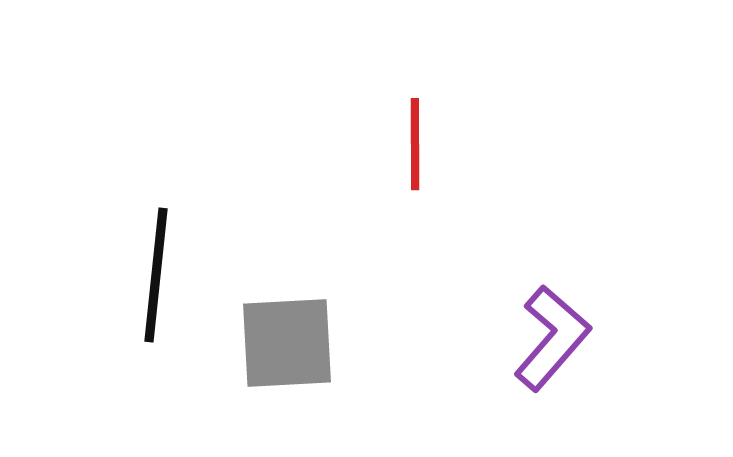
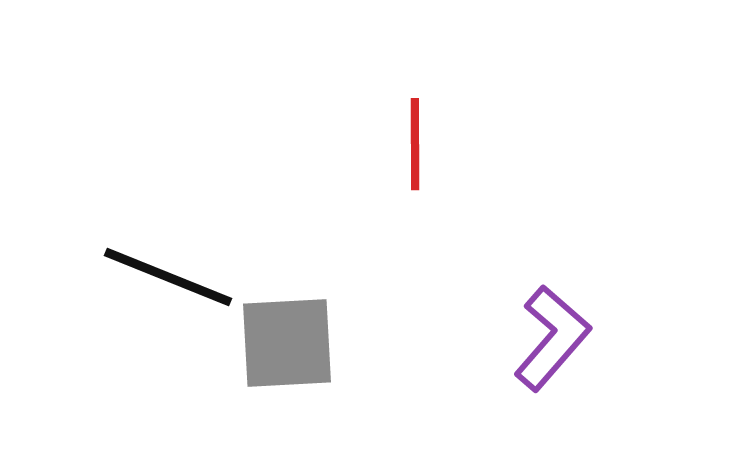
black line: moved 12 px right, 2 px down; rotated 74 degrees counterclockwise
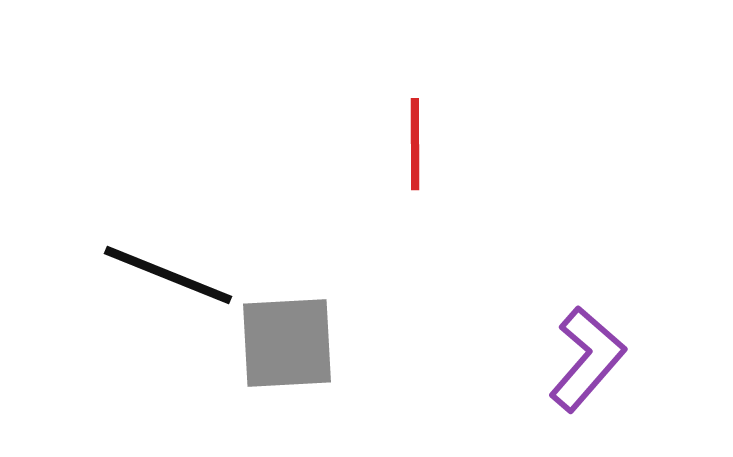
black line: moved 2 px up
purple L-shape: moved 35 px right, 21 px down
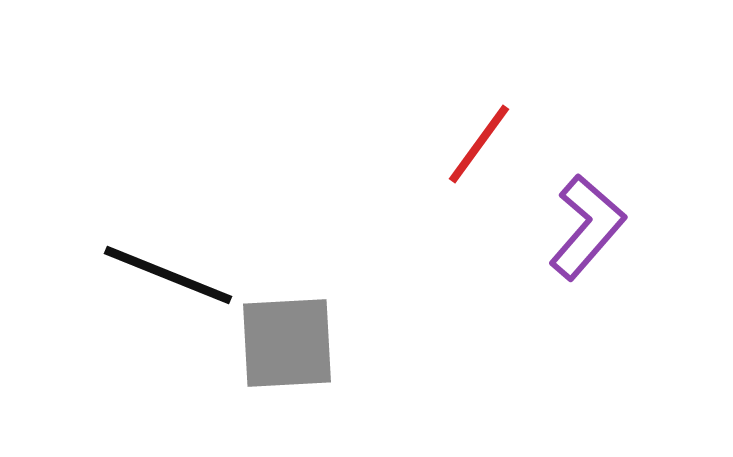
red line: moved 64 px right; rotated 36 degrees clockwise
purple L-shape: moved 132 px up
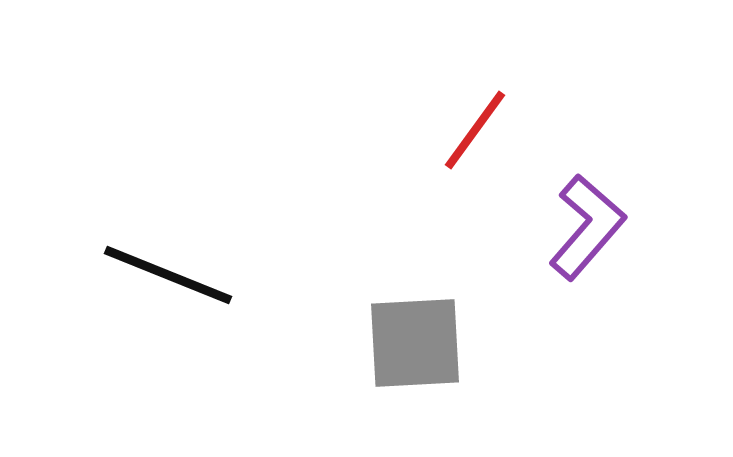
red line: moved 4 px left, 14 px up
gray square: moved 128 px right
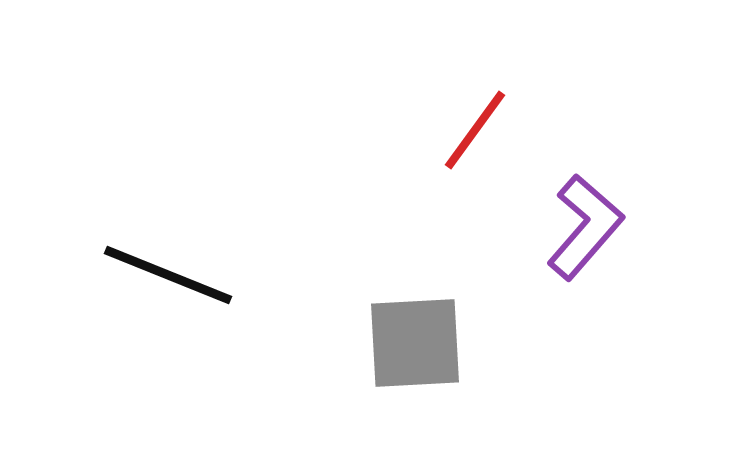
purple L-shape: moved 2 px left
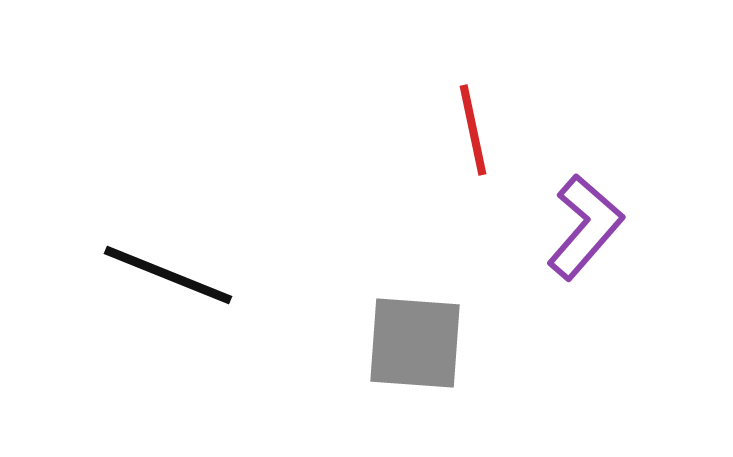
red line: moved 2 px left; rotated 48 degrees counterclockwise
gray square: rotated 7 degrees clockwise
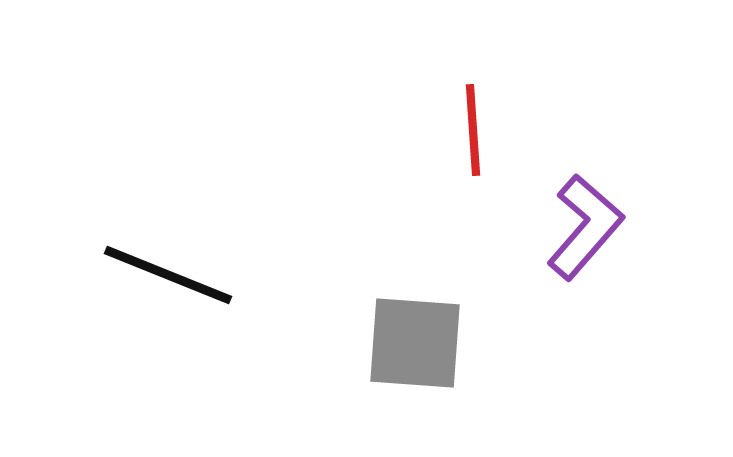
red line: rotated 8 degrees clockwise
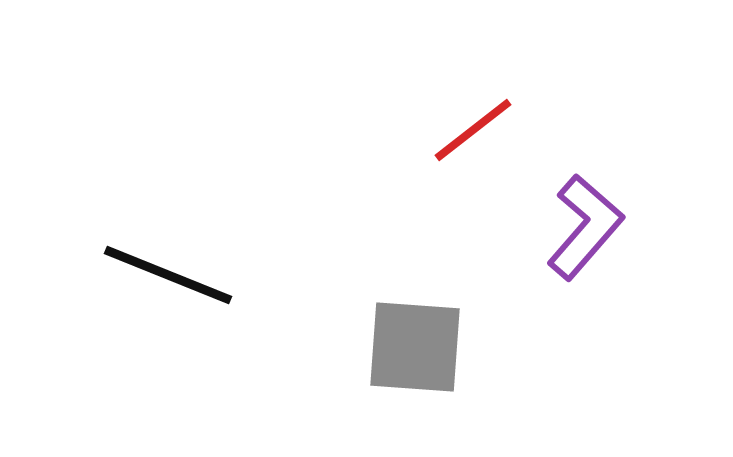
red line: rotated 56 degrees clockwise
gray square: moved 4 px down
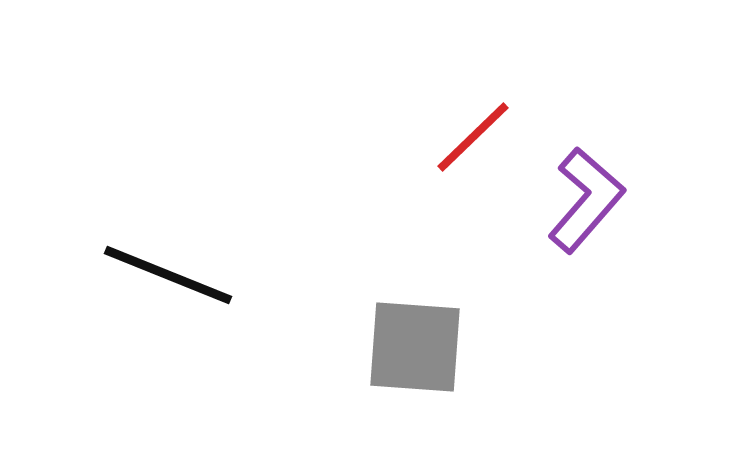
red line: moved 7 px down; rotated 6 degrees counterclockwise
purple L-shape: moved 1 px right, 27 px up
